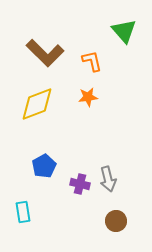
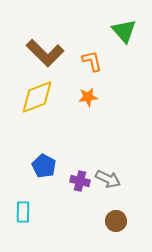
yellow diamond: moved 7 px up
blue pentagon: rotated 15 degrees counterclockwise
gray arrow: rotated 50 degrees counterclockwise
purple cross: moved 3 px up
cyan rectangle: rotated 10 degrees clockwise
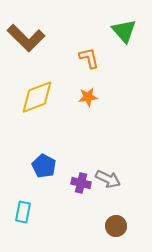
brown L-shape: moved 19 px left, 15 px up
orange L-shape: moved 3 px left, 3 px up
purple cross: moved 1 px right, 2 px down
cyan rectangle: rotated 10 degrees clockwise
brown circle: moved 5 px down
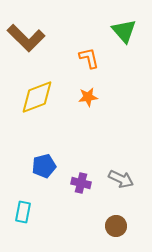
blue pentagon: rotated 30 degrees clockwise
gray arrow: moved 13 px right
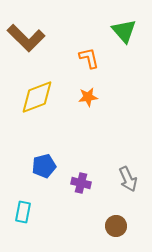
gray arrow: moved 7 px right; rotated 40 degrees clockwise
